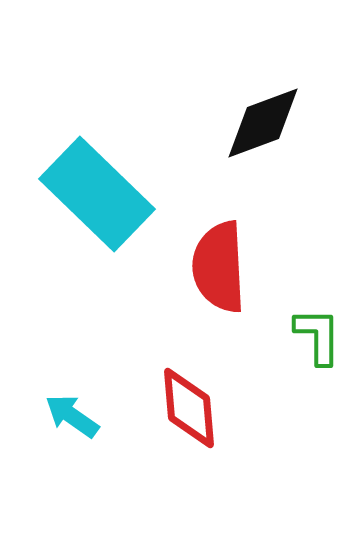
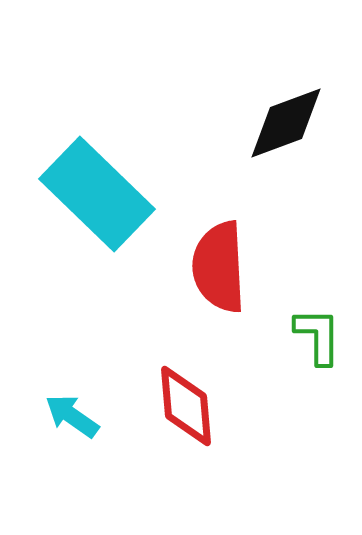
black diamond: moved 23 px right
red diamond: moved 3 px left, 2 px up
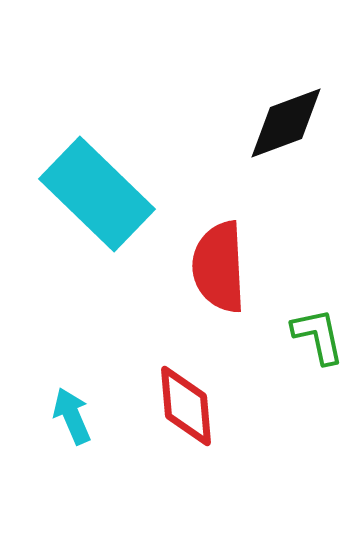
green L-shape: rotated 12 degrees counterclockwise
cyan arrow: rotated 32 degrees clockwise
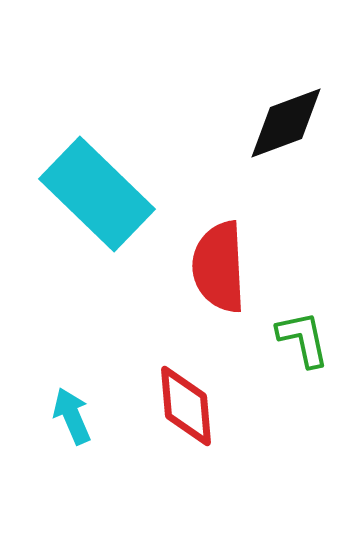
green L-shape: moved 15 px left, 3 px down
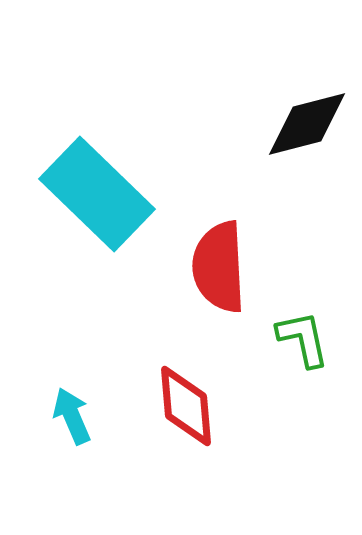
black diamond: moved 21 px right, 1 px down; rotated 6 degrees clockwise
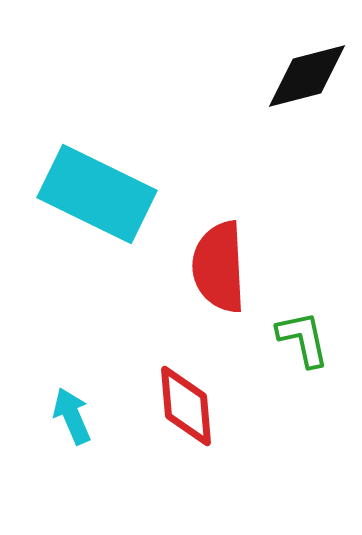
black diamond: moved 48 px up
cyan rectangle: rotated 18 degrees counterclockwise
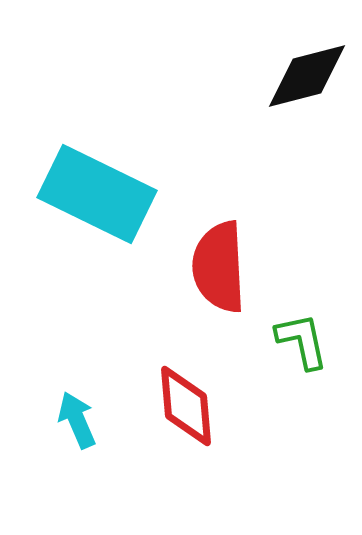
green L-shape: moved 1 px left, 2 px down
cyan arrow: moved 5 px right, 4 px down
